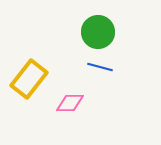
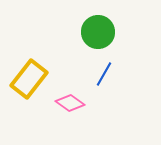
blue line: moved 4 px right, 7 px down; rotated 75 degrees counterclockwise
pink diamond: rotated 36 degrees clockwise
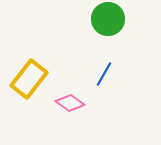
green circle: moved 10 px right, 13 px up
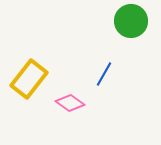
green circle: moved 23 px right, 2 px down
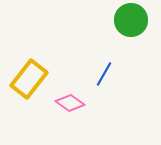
green circle: moved 1 px up
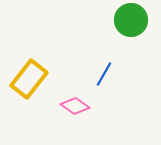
pink diamond: moved 5 px right, 3 px down
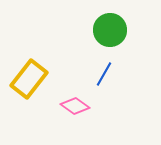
green circle: moved 21 px left, 10 px down
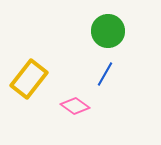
green circle: moved 2 px left, 1 px down
blue line: moved 1 px right
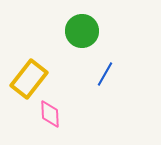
green circle: moved 26 px left
pink diamond: moved 25 px left, 8 px down; rotated 52 degrees clockwise
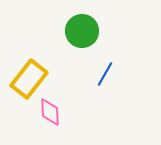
pink diamond: moved 2 px up
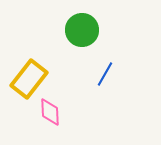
green circle: moved 1 px up
